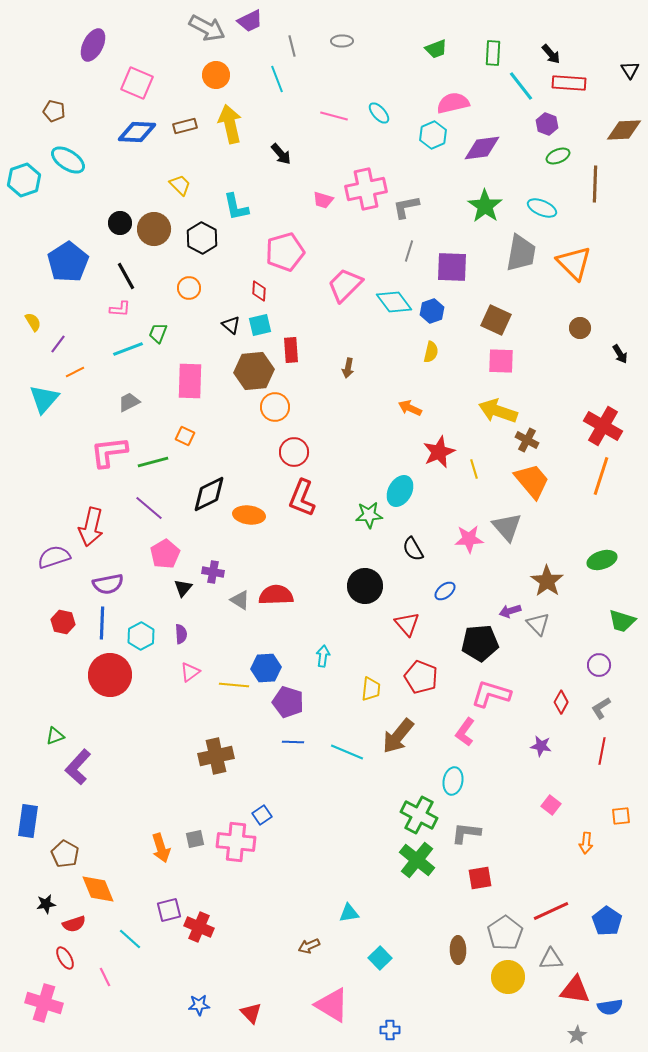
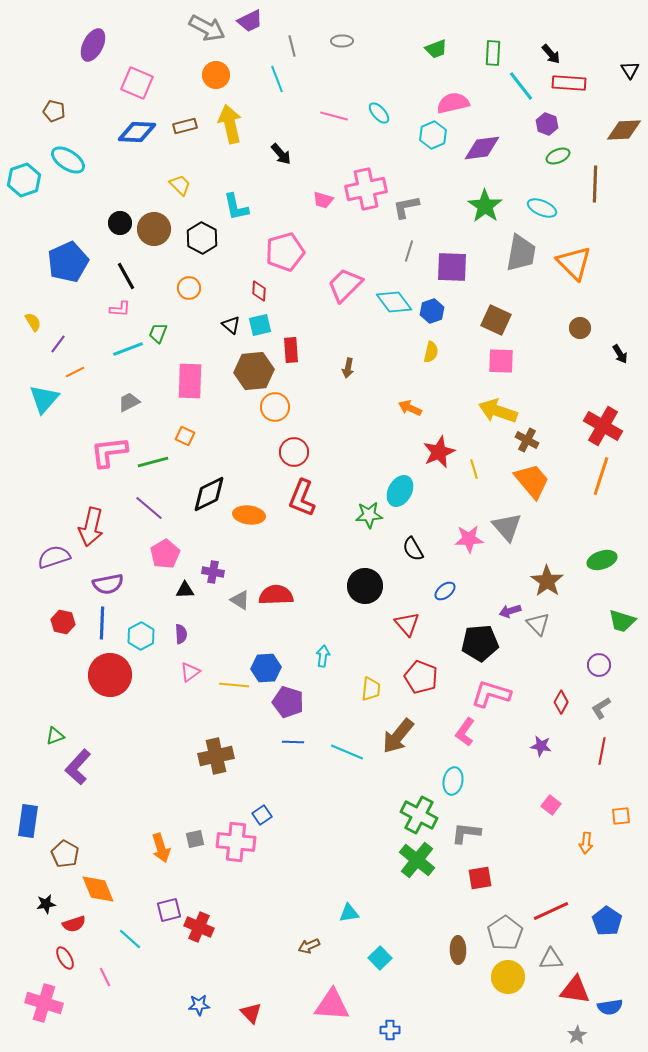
blue pentagon at (68, 262): rotated 9 degrees clockwise
black triangle at (183, 588): moved 2 px right, 2 px down; rotated 48 degrees clockwise
pink triangle at (332, 1005): rotated 27 degrees counterclockwise
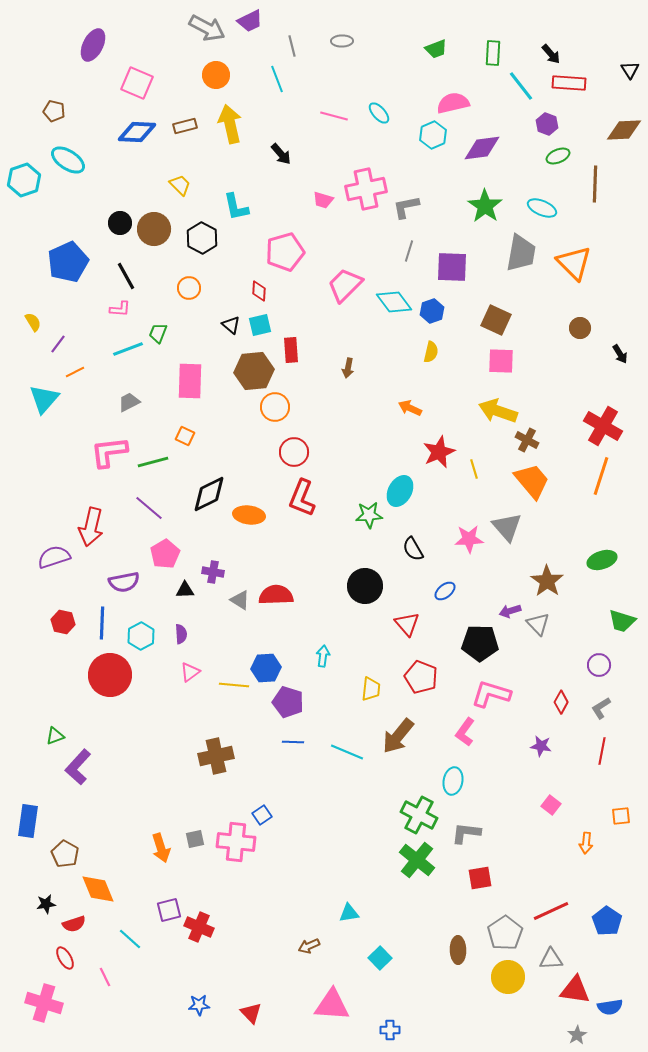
purple semicircle at (108, 584): moved 16 px right, 2 px up
black pentagon at (480, 643): rotated 6 degrees clockwise
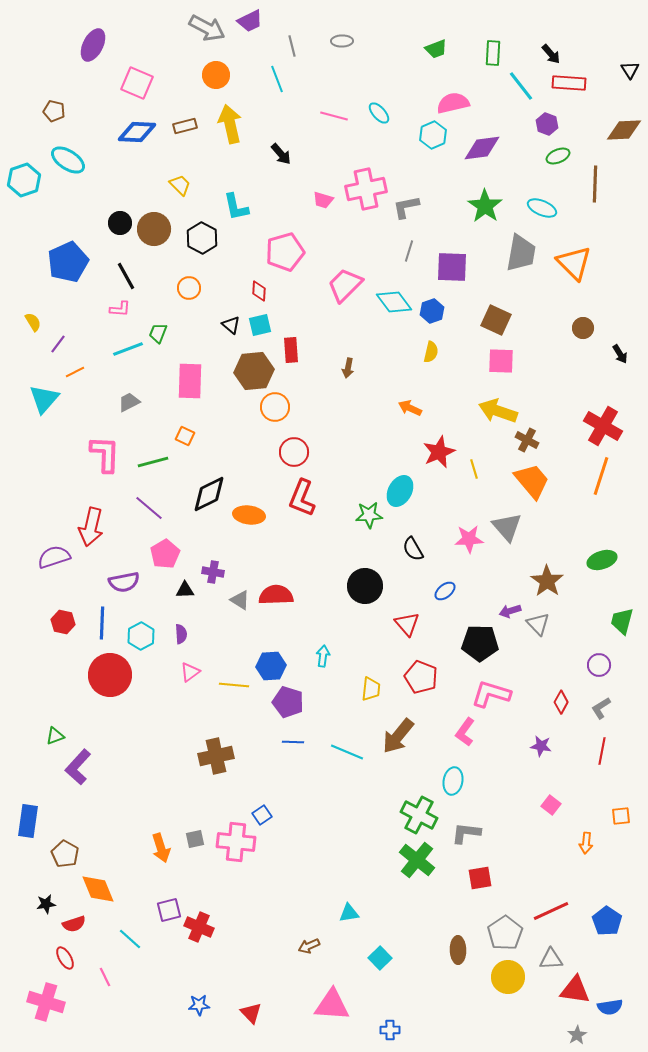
brown circle at (580, 328): moved 3 px right
pink L-shape at (109, 452): moved 4 px left, 2 px down; rotated 99 degrees clockwise
green trapezoid at (622, 621): rotated 88 degrees clockwise
blue hexagon at (266, 668): moved 5 px right, 2 px up
pink cross at (44, 1003): moved 2 px right, 1 px up
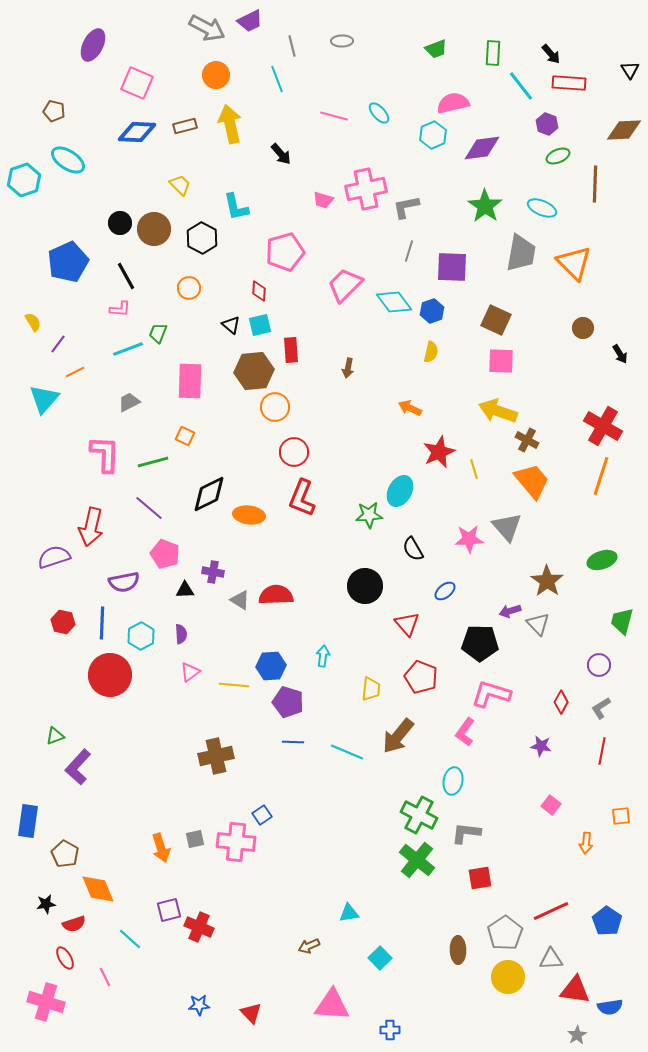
pink pentagon at (165, 554): rotated 20 degrees counterclockwise
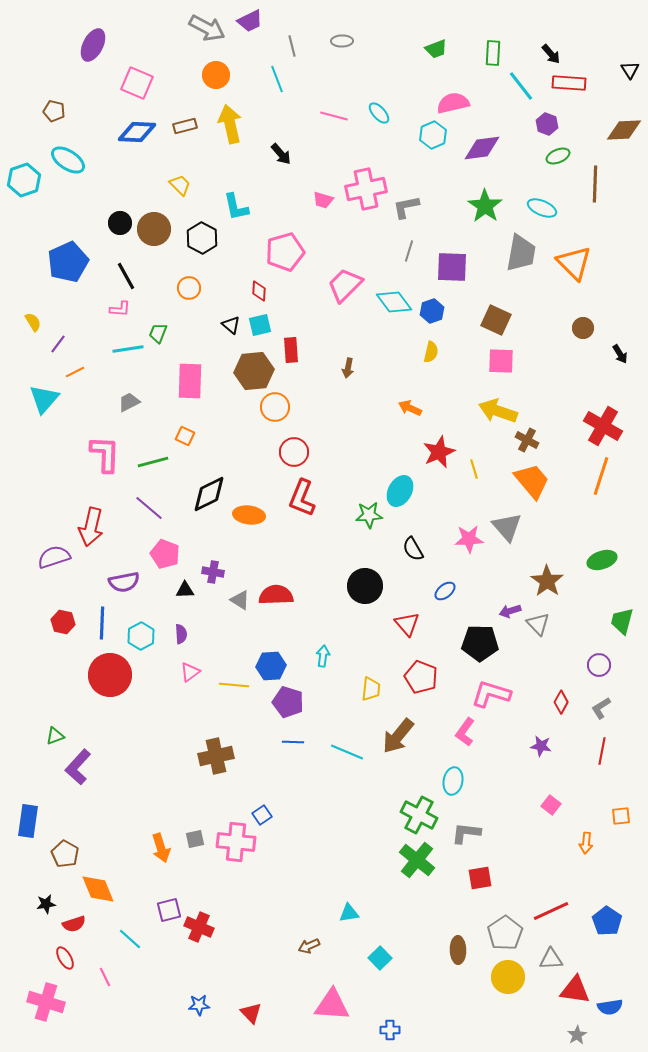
cyan line at (128, 349): rotated 12 degrees clockwise
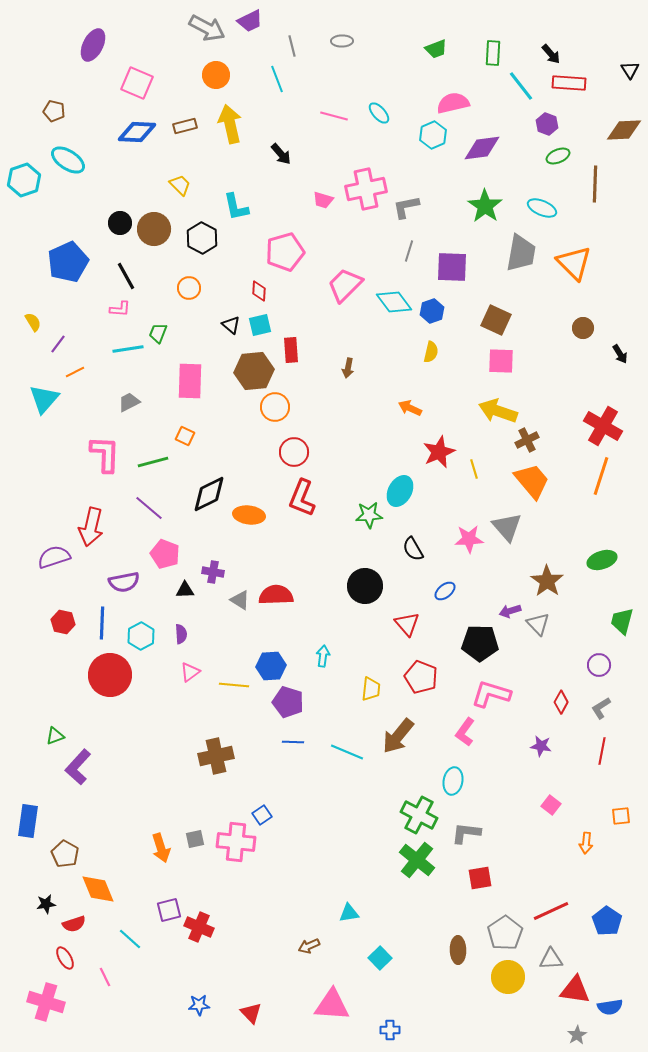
brown cross at (527, 440): rotated 35 degrees clockwise
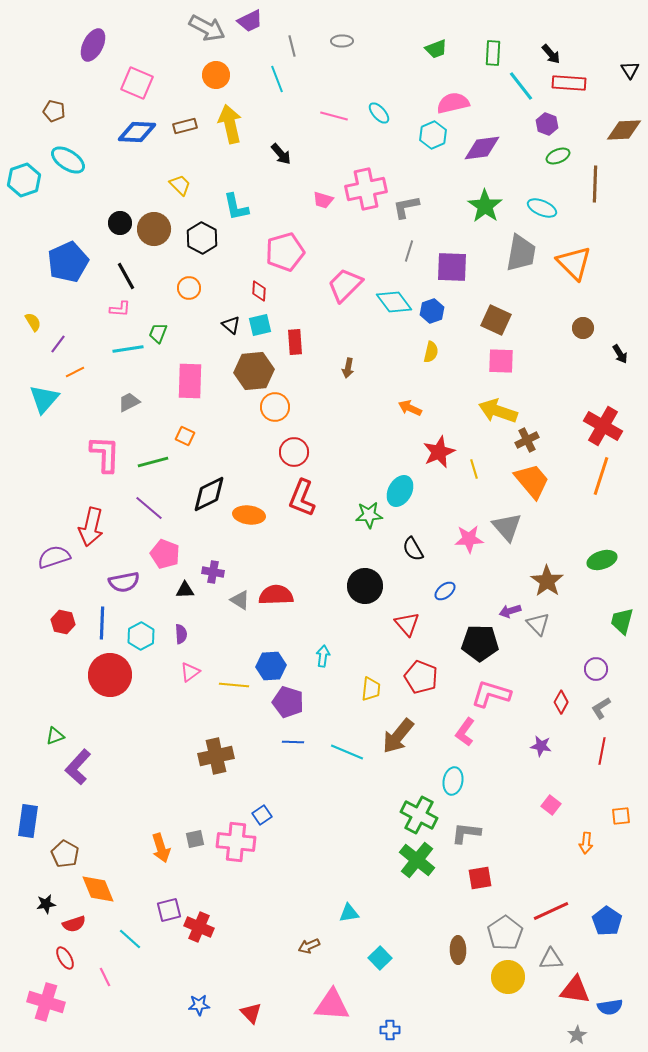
red rectangle at (291, 350): moved 4 px right, 8 px up
purple circle at (599, 665): moved 3 px left, 4 px down
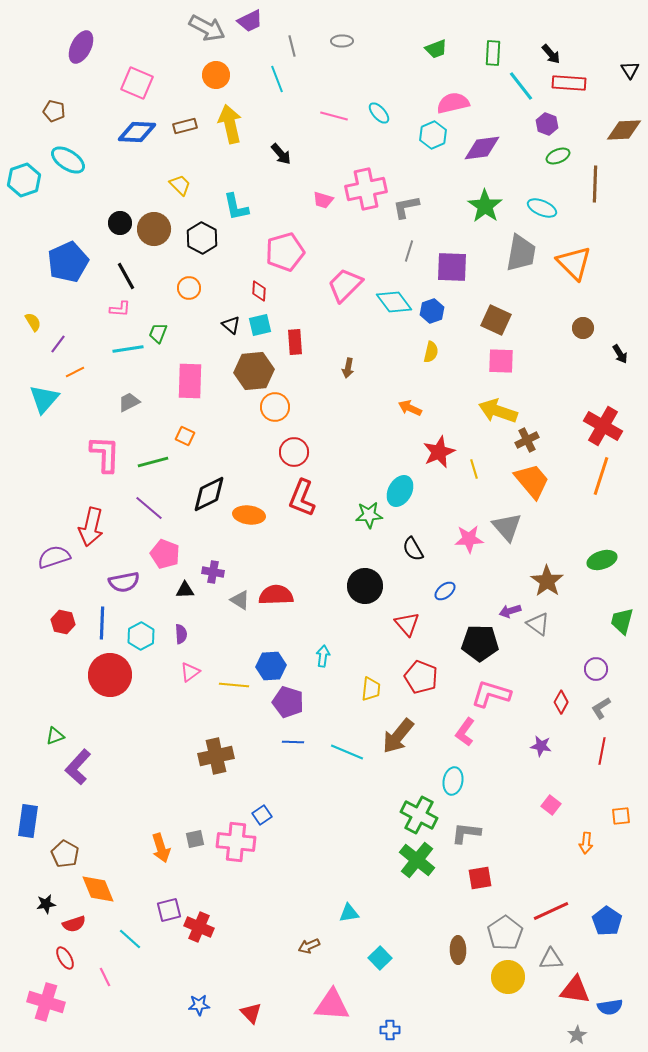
purple ellipse at (93, 45): moved 12 px left, 2 px down
gray triangle at (538, 624): rotated 10 degrees counterclockwise
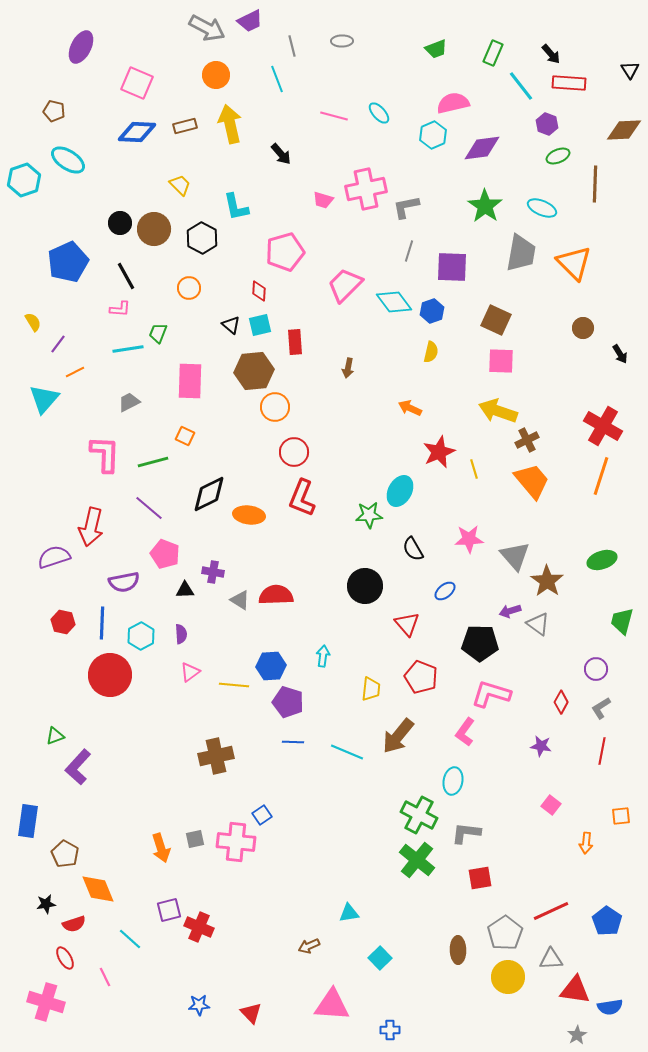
green rectangle at (493, 53): rotated 20 degrees clockwise
gray triangle at (507, 527): moved 8 px right, 29 px down
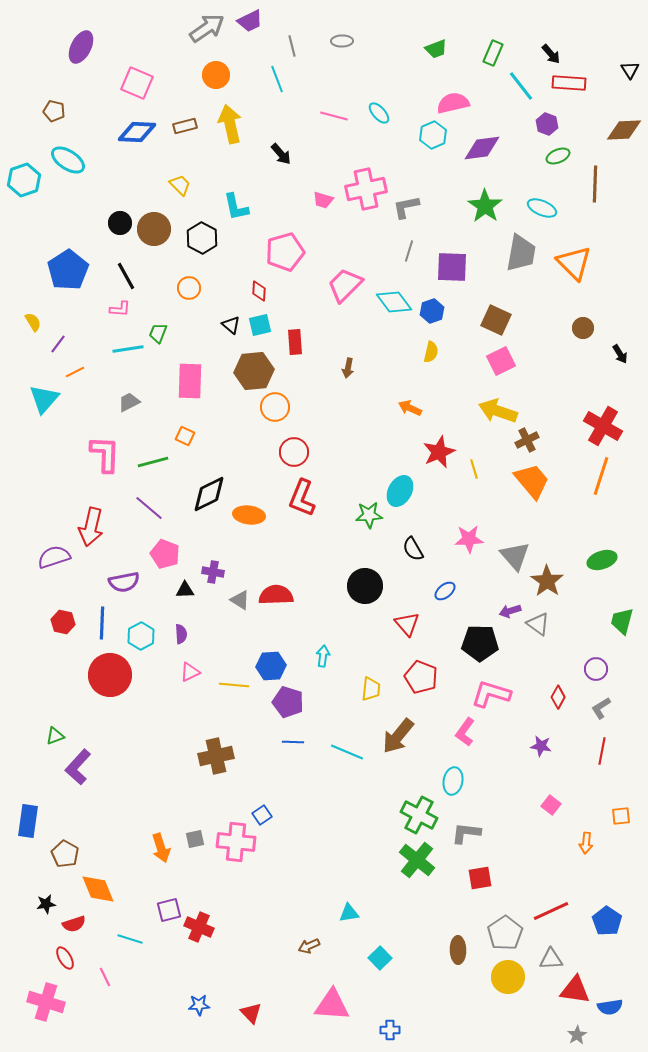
gray arrow at (207, 28): rotated 63 degrees counterclockwise
blue pentagon at (68, 262): moved 8 px down; rotated 9 degrees counterclockwise
pink square at (501, 361): rotated 28 degrees counterclockwise
pink triangle at (190, 672): rotated 10 degrees clockwise
red diamond at (561, 702): moved 3 px left, 5 px up
cyan line at (130, 939): rotated 25 degrees counterclockwise
